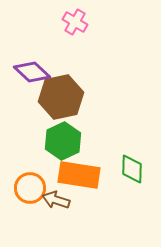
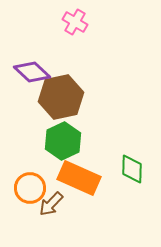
orange rectangle: moved 3 px down; rotated 15 degrees clockwise
brown arrow: moved 5 px left, 4 px down; rotated 64 degrees counterclockwise
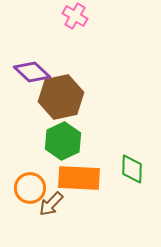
pink cross: moved 6 px up
orange rectangle: rotated 21 degrees counterclockwise
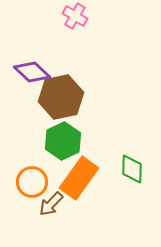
orange rectangle: rotated 57 degrees counterclockwise
orange circle: moved 2 px right, 6 px up
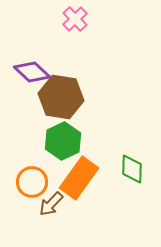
pink cross: moved 3 px down; rotated 15 degrees clockwise
brown hexagon: rotated 21 degrees clockwise
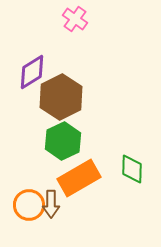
pink cross: rotated 10 degrees counterclockwise
purple diamond: rotated 75 degrees counterclockwise
brown hexagon: rotated 24 degrees clockwise
orange rectangle: rotated 24 degrees clockwise
orange circle: moved 3 px left, 23 px down
brown arrow: rotated 44 degrees counterclockwise
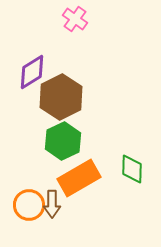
brown arrow: moved 1 px right
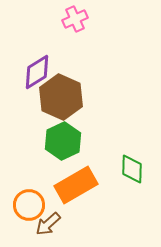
pink cross: rotated 30 degrees clockwise
purple diamond: moved 5 px right
brown hexagon: rotated 9 degrees counterclockwise
orange rectangle: moved 3 px left, 7 px down
brown arrow: moved 4 px left, 20 px down; rotated 48 degrees clockwise
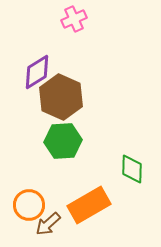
pink cross: moved 1 px left
green hexagon: rotated 21 degrees clockwise
orange rectangle: moved 13 px right, 20 px down
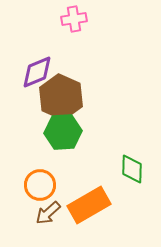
pink cross: rotated 15 degrees clockwise
purple diamond: rotated 9 degrees clockwise
green hexagon: moved 9 px up
orange circle: moved 11 px right, 20 px up
brown arrow: moved 11 px up
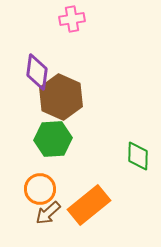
pink cross: moved 2 px left
purple diamond: rotated 60 degrees counterclockwise
green hexagon: moved 10 px left, 7 px down
green diamond: moved 6 px right, 13 px up
orange circle: moved 4 px down
orange rectangle: rotated 9 degrees counterclockwise
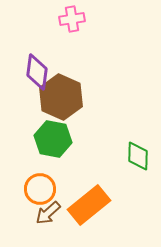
green hexagon: rotated 15 degrees clockwise
